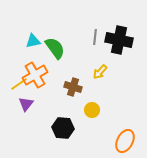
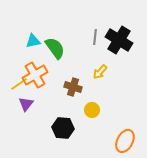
black cross: rotated 20 degrees clockwise
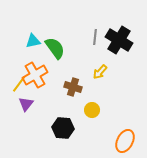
yellow line: rotated 18 degrees counterclockwise
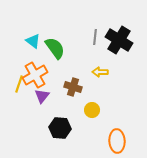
cyan triangle: rotated 49 degrees clockwise
yellow arrow: rotated 49 degrees clockwise
yellow line: rotated 18 degrees counterclockwise
purple triangle: moved 16 px right, 8 px up
black hexagon: moved 3 px left
orange ellipse: moved 8 px left; rotated 30 degrees counterclockwise
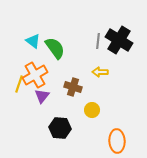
gray line: moved 3 px right, 4 px down
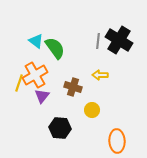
cyan triangle: moved 3 px right
yellow arrow: moved 3 px down
yellow line: moved 1 px up
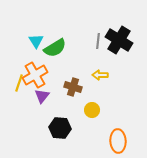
cyan triangle: rotated 21 degrees clockwise
green semicircle: rotated 95 degrees clockwise
orange ellipse: moved 1 px right
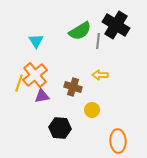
black cross: moved 3 px left, 15 px up
green semicircle: moved 25 px right, 17 px up
orange cross: rotated 10 degrees counterclockwise
purple triangle: rotated 42 degrees clockwise
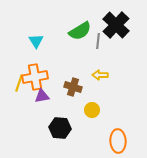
black cross: rotated 12 degrees clockwise
orange cross: moved 2 px down; rotated 30 degrees clockwise
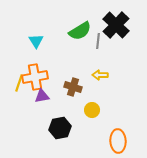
black hexagon: rotated 15 degrees counterclockwise
